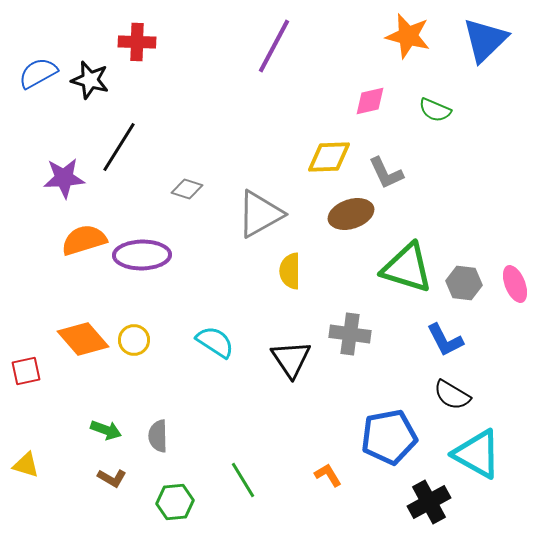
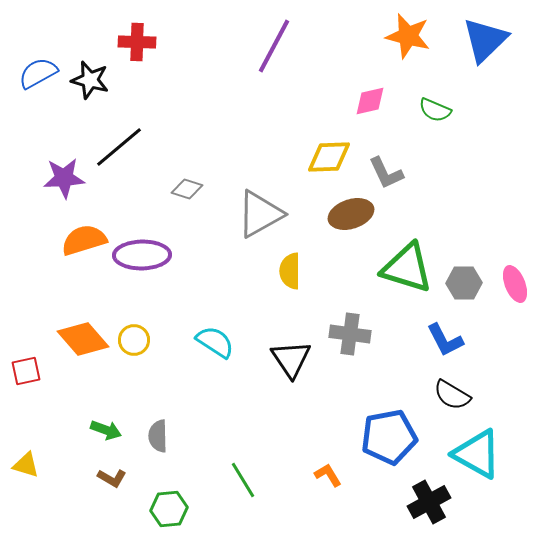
black line: rotated 18 degrees clockwise
gray hexagon: rotated 8 degrees counterclockwise
green hexagon: moved 6 px left, 7 px down
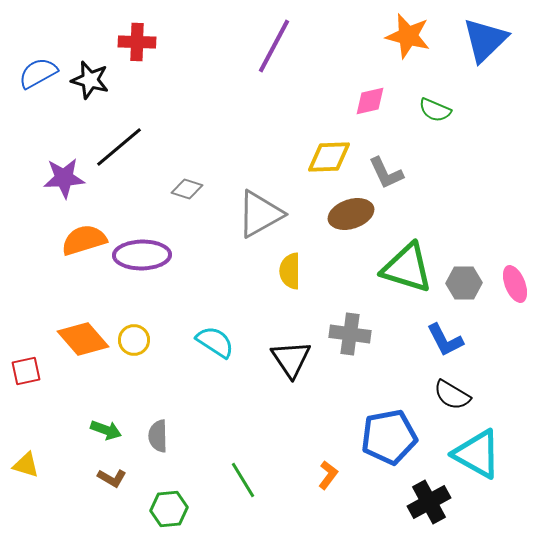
orange L-shape: rotated 68 degrees clockwise
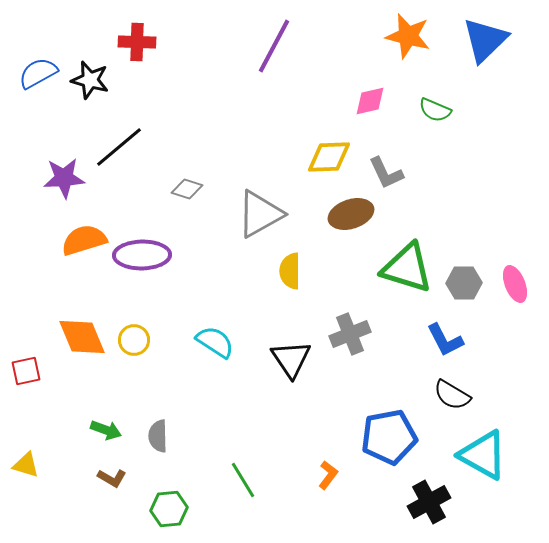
gray cross: rotated 30 degrees counterclockwise
orange diamond: moved 1 px left, 2 px up; rotated 18 degrees clockwise
cyan triangle: moved 6 px right, 1 px down
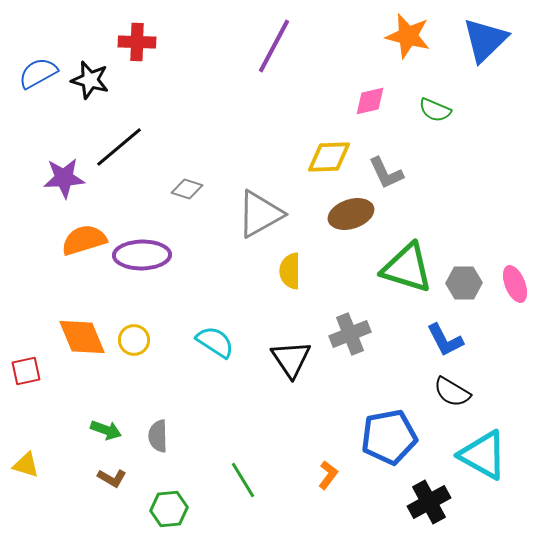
black semicircle: moved 3 px up
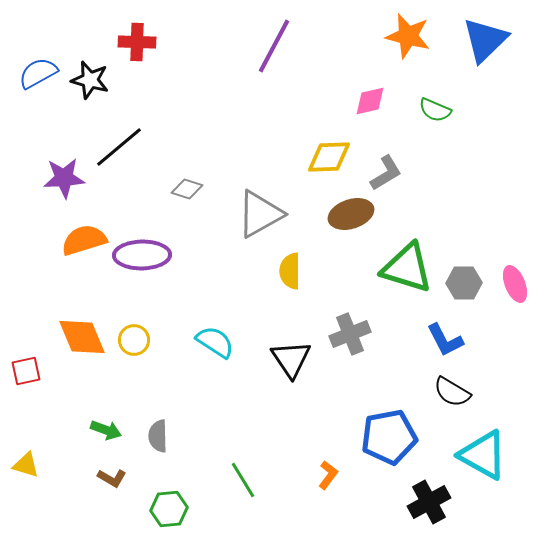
gray L-shape: rotated 96 degrees counterclockwise
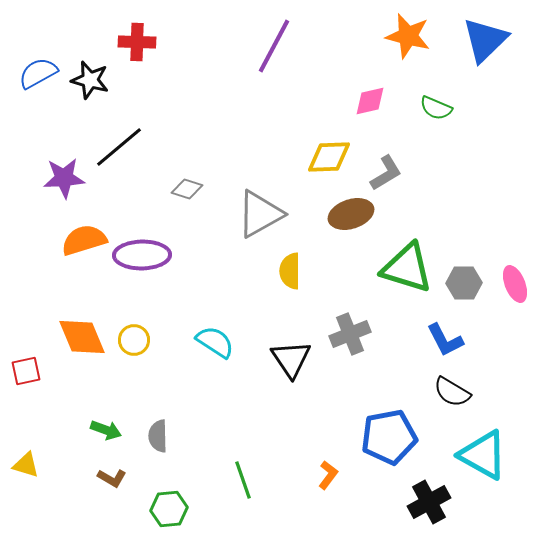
green semicircle: moved 1 px right, 2 px up
green line: rotated 12 degrees clockwise
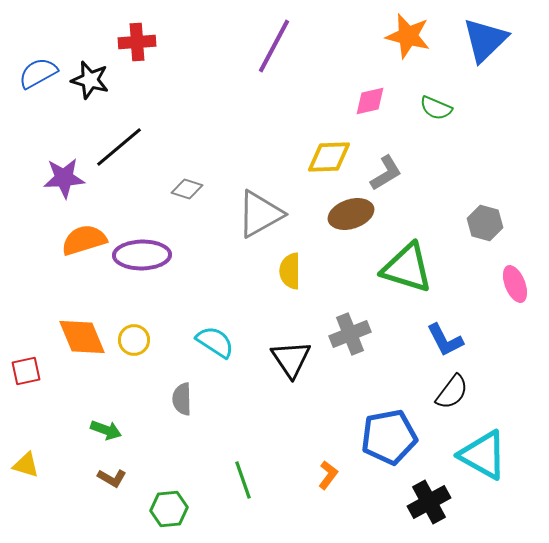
red cross: rotated 6 degrees counterclockwise
gray hexagon: moved 21 px right, 60 px up; rotated 16 degrees clockwise
black semicircle: rotated 84 degrees counterclockwise
gray semicircle: moved 24 px right, 37 px up
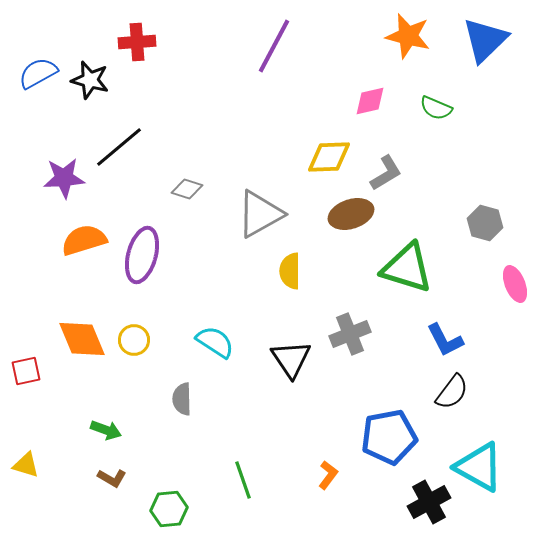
purple ellipse: rotated 74 degrees counterclockwise
orange diamond: moved 2 px down
cyan triangle: moved 4 px left, 12 px down
